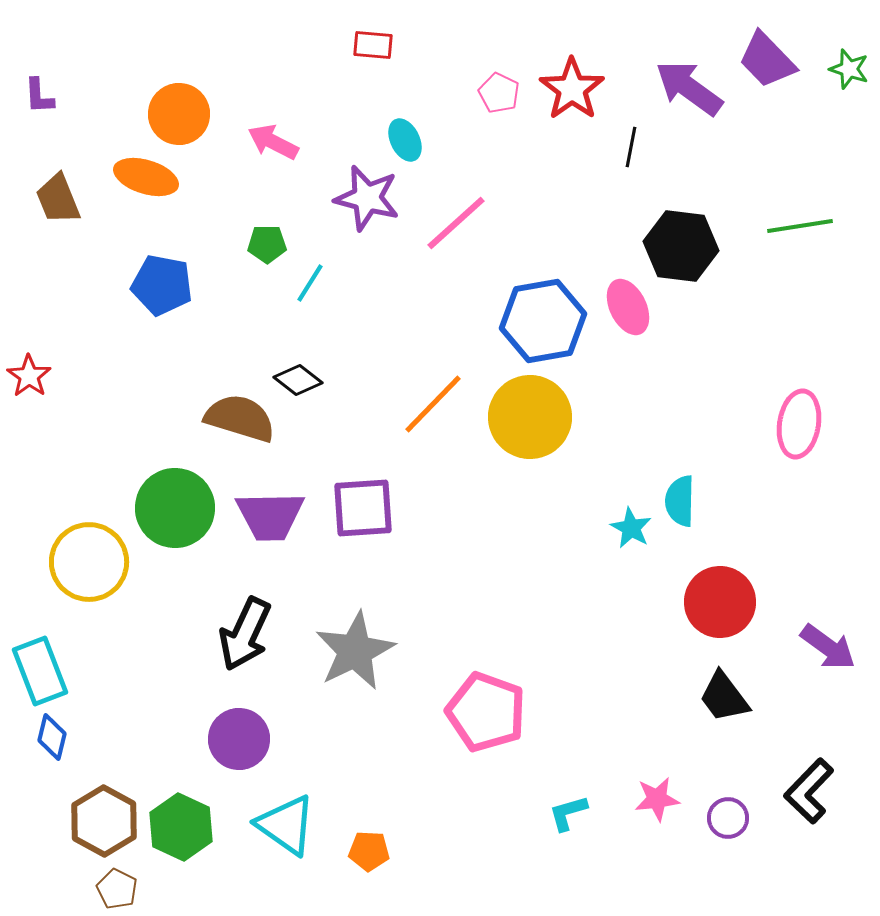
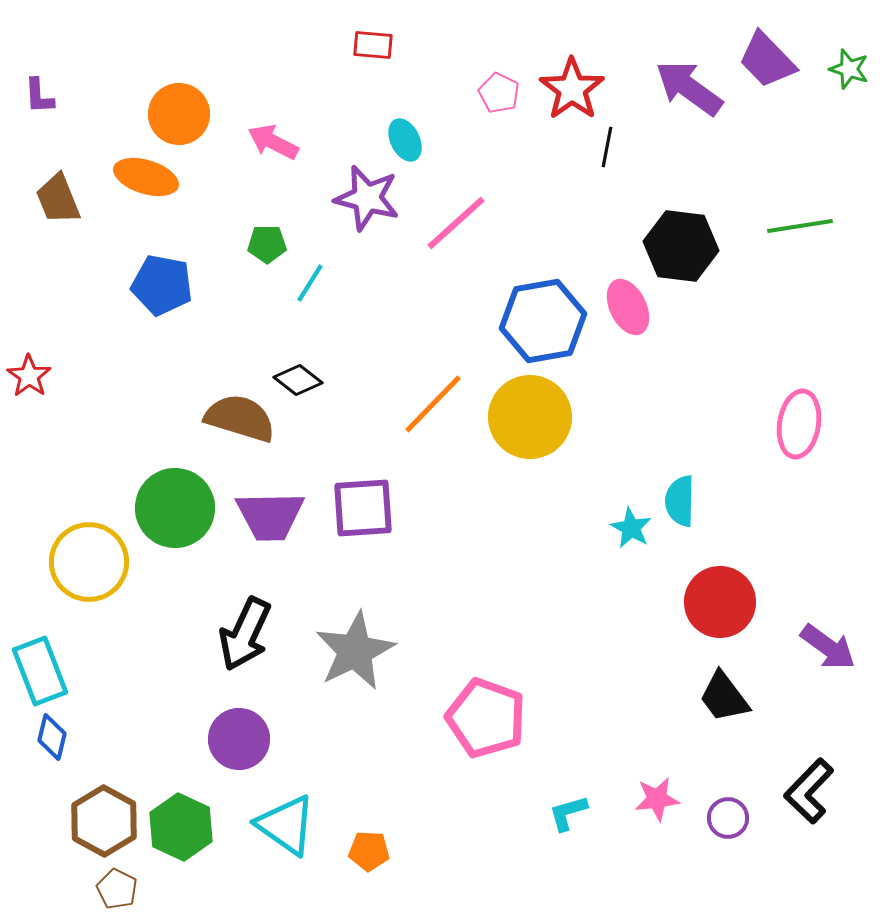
black line at (631, 147): moved 24 px left
pink pentagon at (486, 712): moved 6 px down
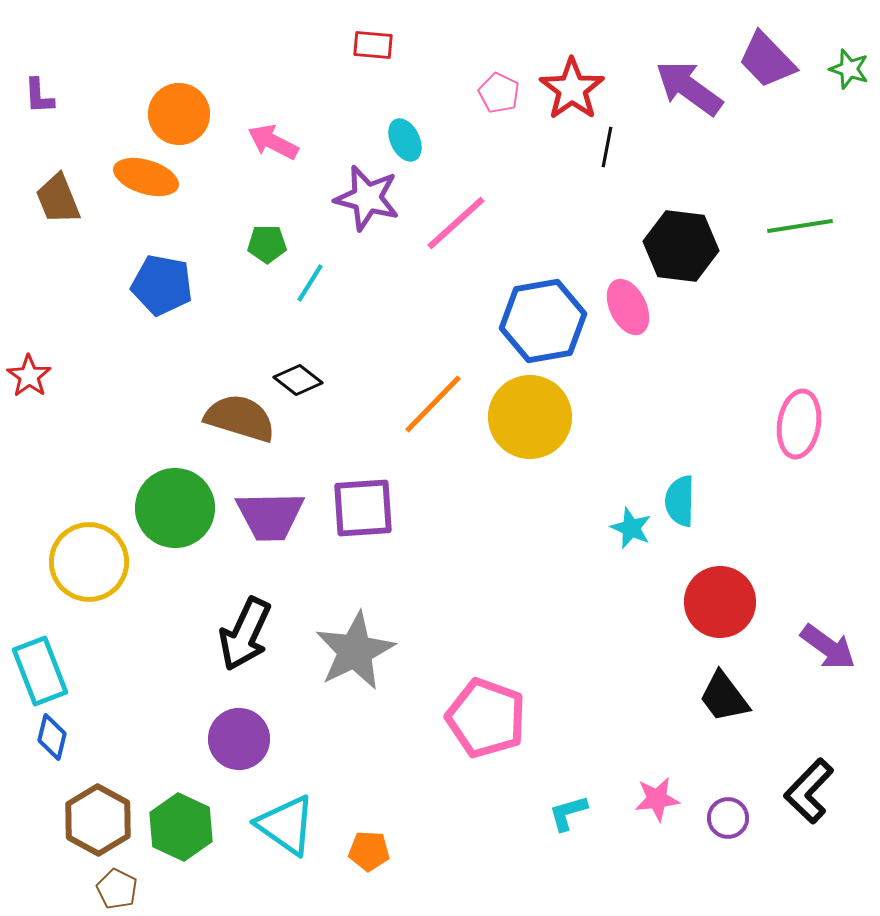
cyan star at (631, 528): rotated 6 degrees counterclockwise
brown hexagon at (104, 821): moved 6 px left, 1 px up
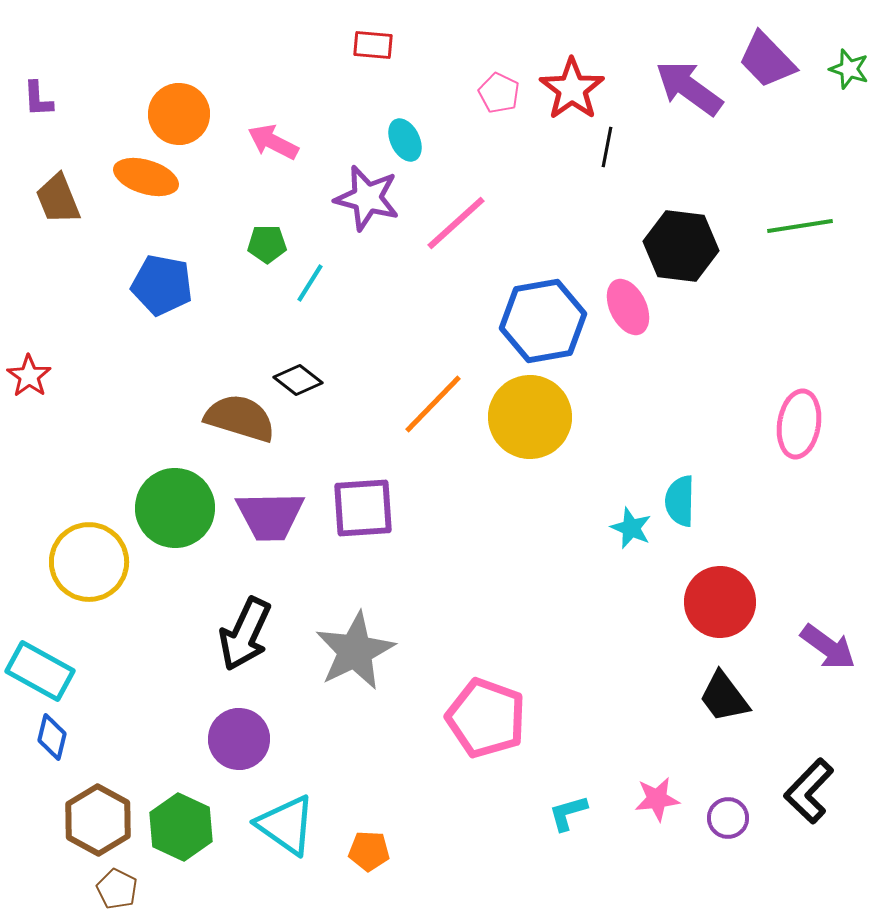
purple L-shape at (39, 96): moved 1 px left, 3 px down
cyan rectangle at (40, 671): rotated 40 degrees counterclockwise
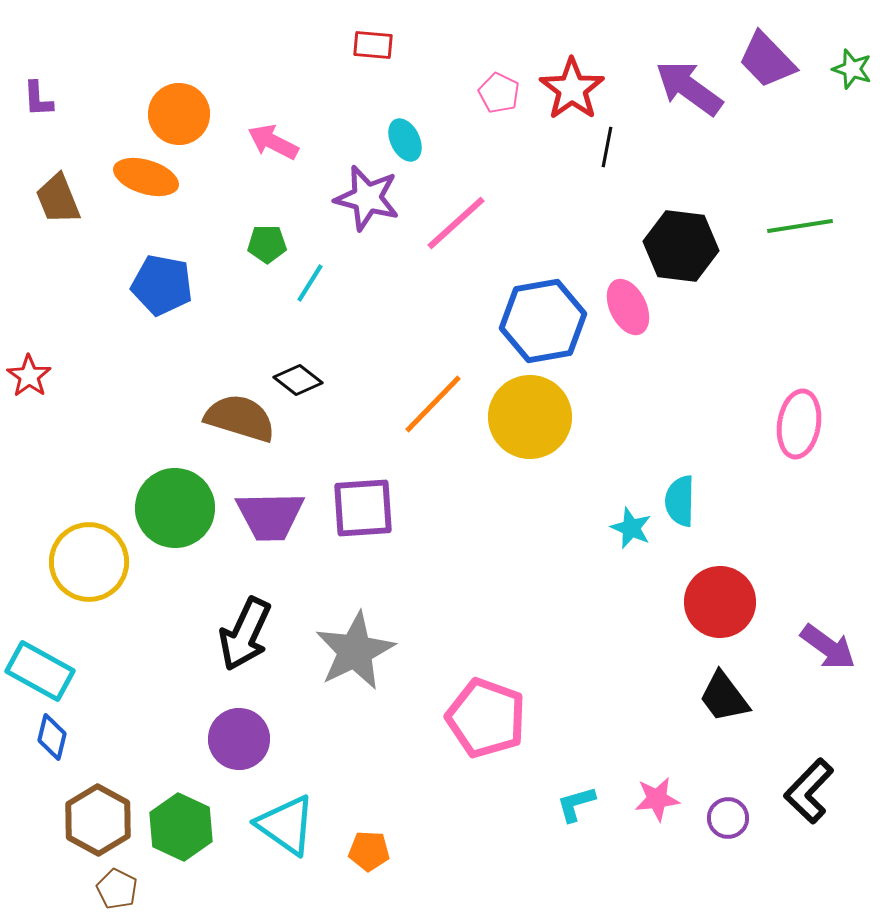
green star at (849, 69): moved 3 px right
cyan L-shape at (568, 813): moved 8 px right, 9 px up
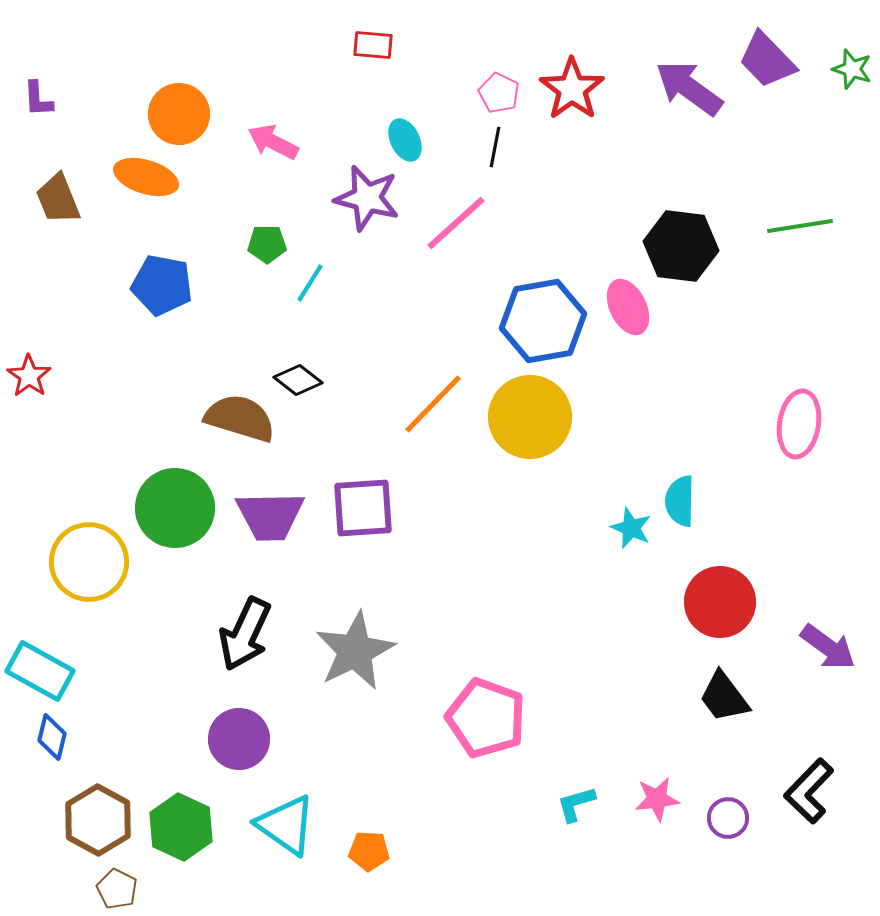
black line at (607, 147): moved 112 px left
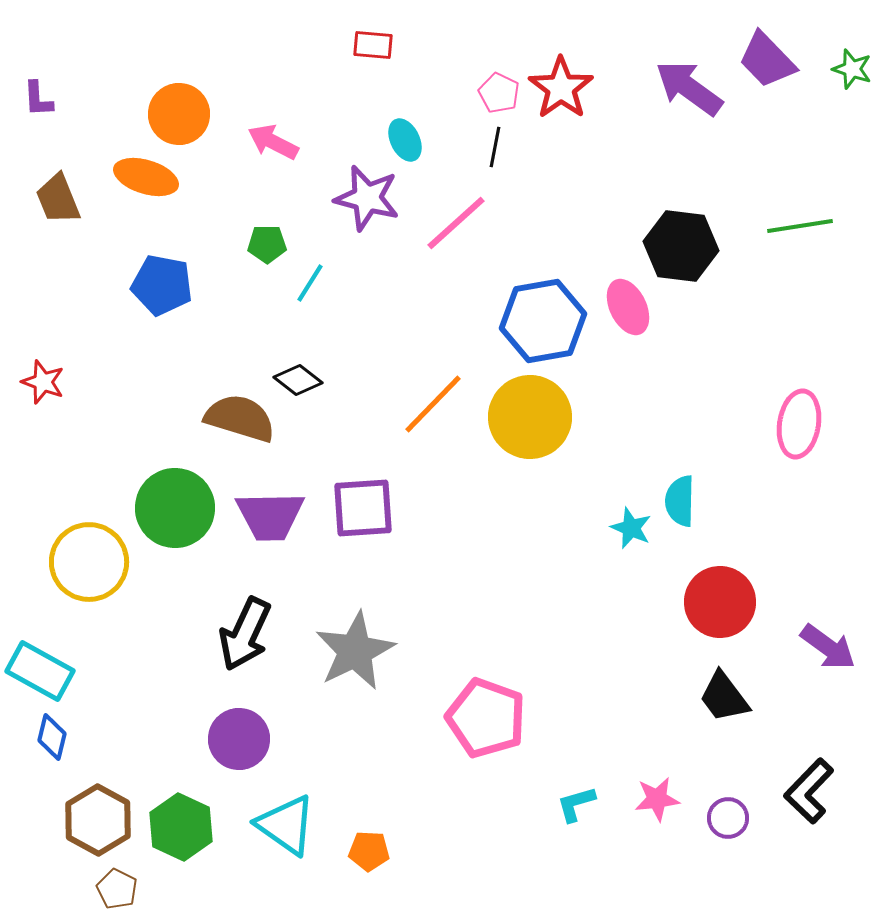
red star at (572, 89): moved 11 px left, 1 px up
red star at (29, 376): moved 14 px right, 6 px down; rotated 15 degrees counterclockwise
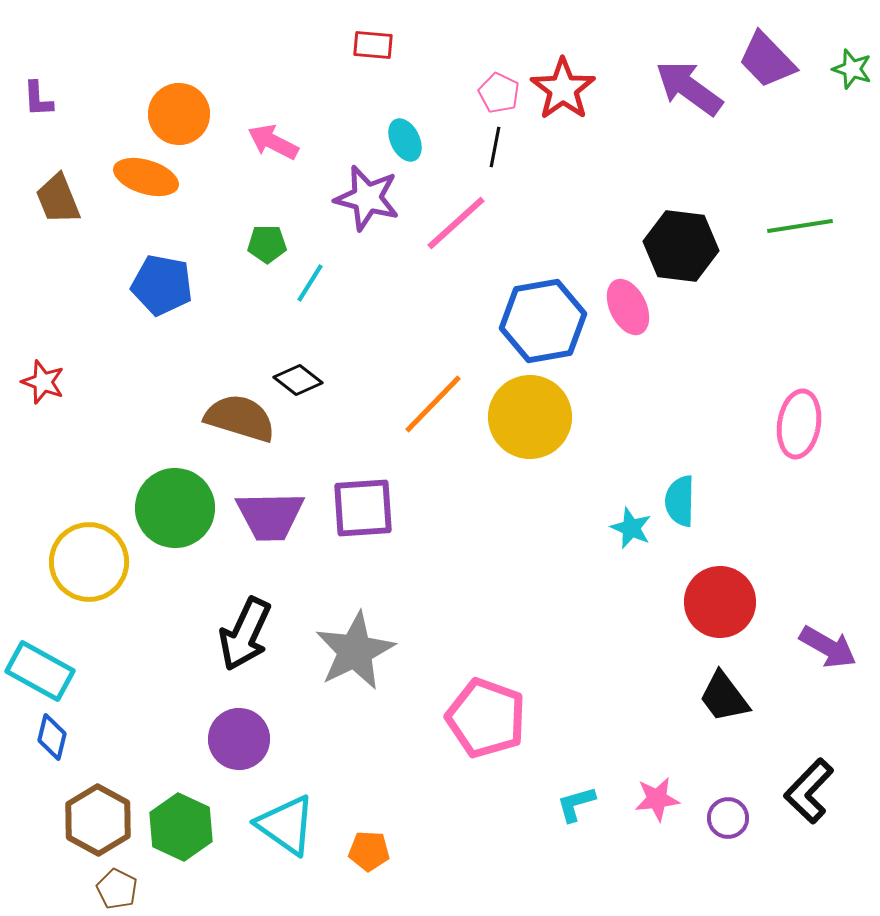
red star at (561, 88): moved 2 px right, 1 px down
purple arrow at (828, 647): rotated 6 degrees counterclockwise
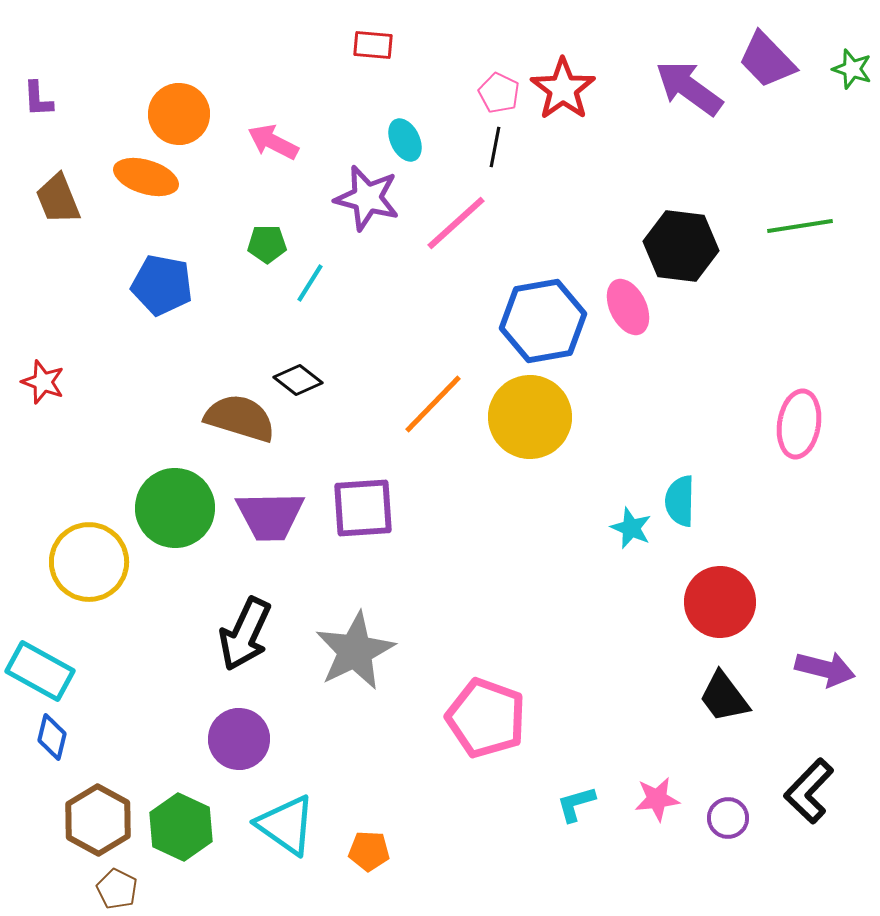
purple arrow at (828, 647): moved 3 px left, 22 px down; rotated 16 degrees counterclockwise
